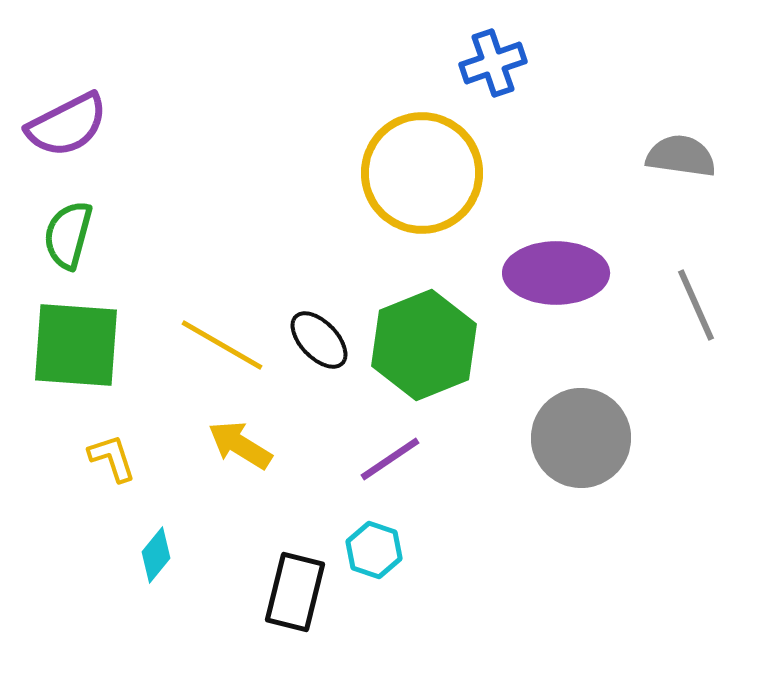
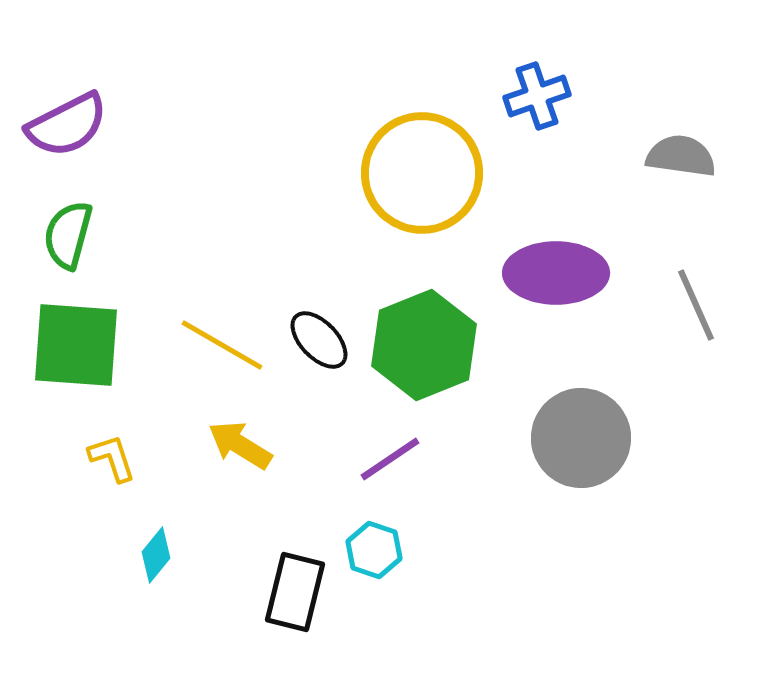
blue cross: moved 44 px right, 33 px down
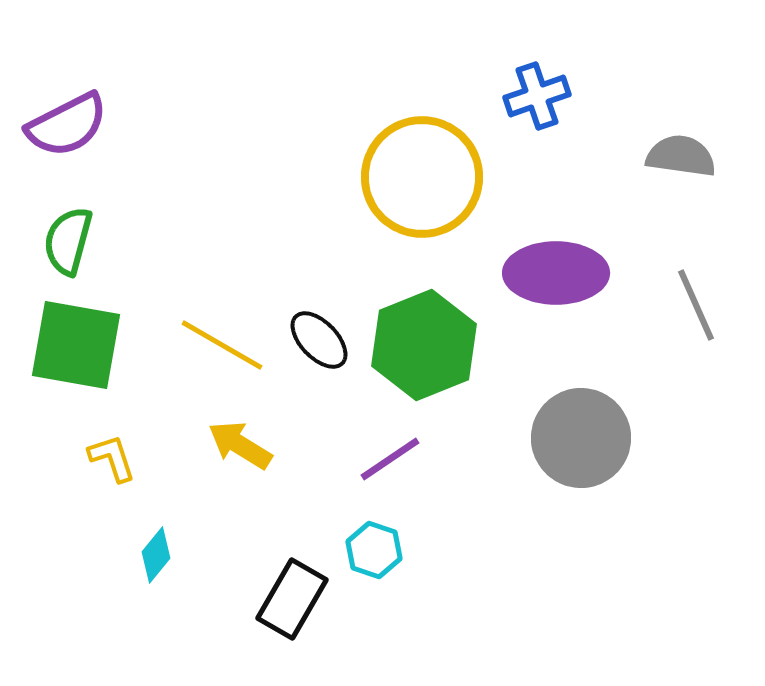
yellow circle: moved 4 px down
green semicircle: moved 6 px down
green square: rotated 6 degrees clockwise
black rectangle: moved 3 px left, 7 px down; rotated 16 degrees clockwise
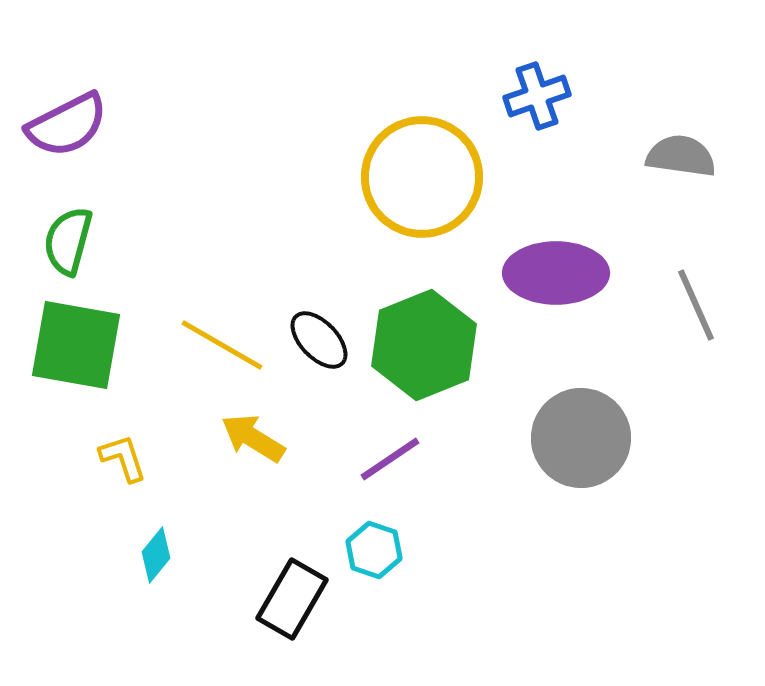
yellow arrow: moved 13 px right, 7 px up
yellow L-shape: moved 11 px right
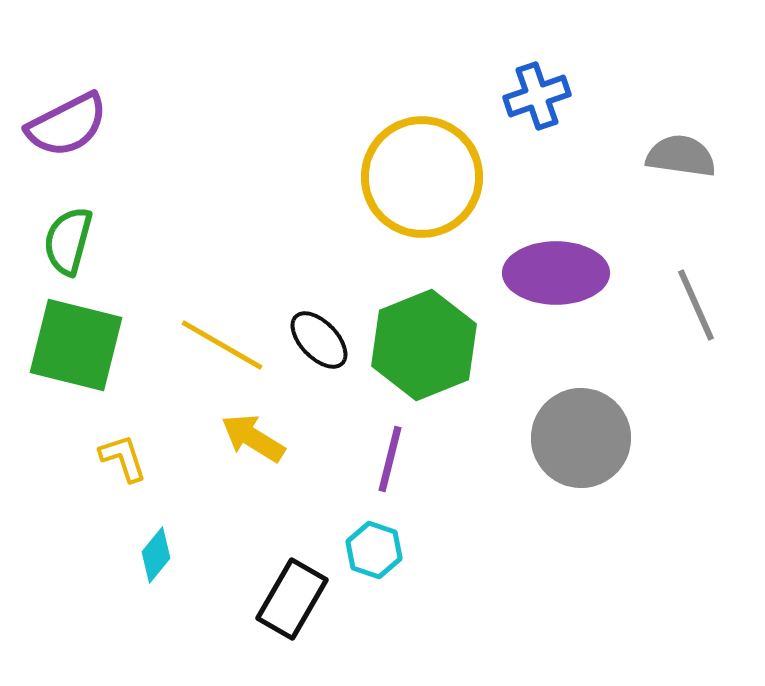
green square: rotated 4 degrees clockwise
purple line: rotated 42 degrees counterclockwise
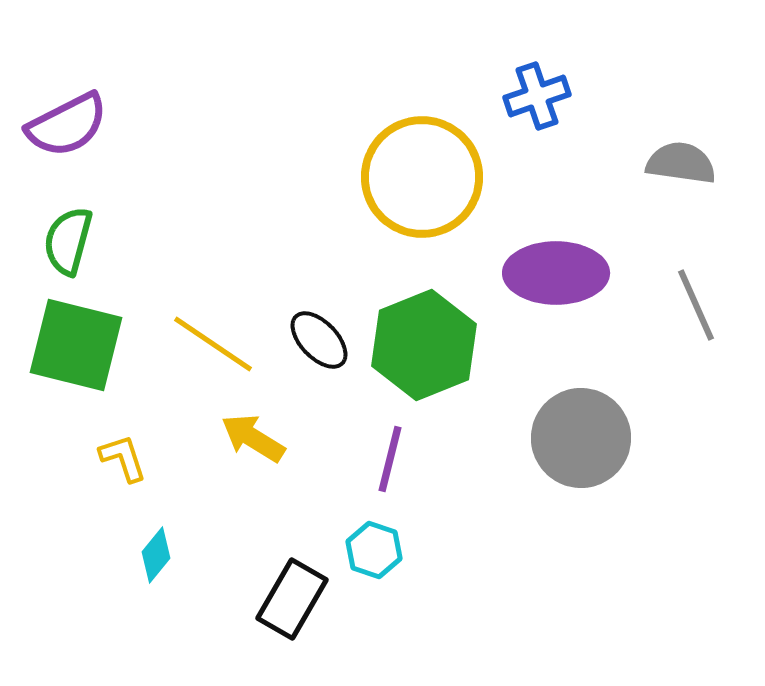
gray semicircle: moved 7 px down
yellow line: moved 9 px left, 1 px up; rotated 4 degrees clockwise
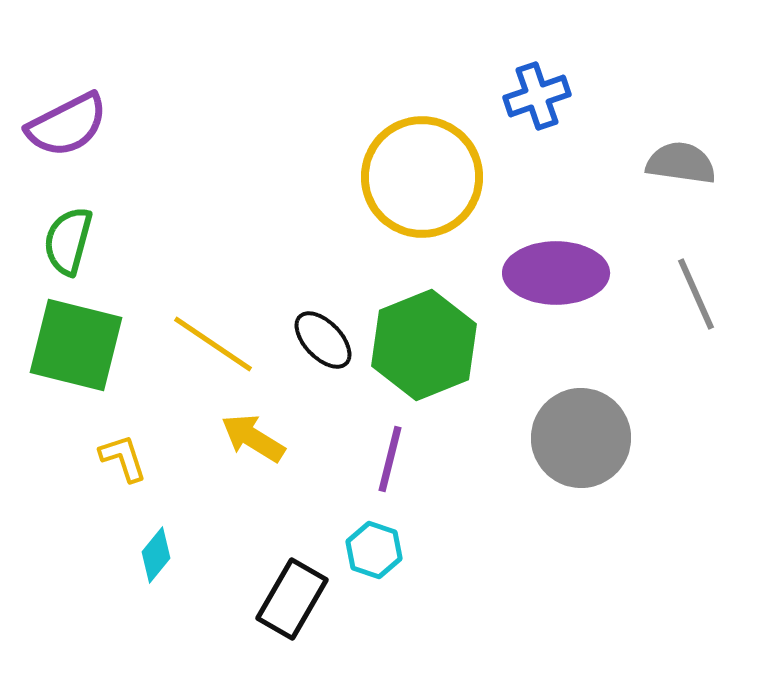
gray line: moved 11 px up
black ellipse: moved 4 px right
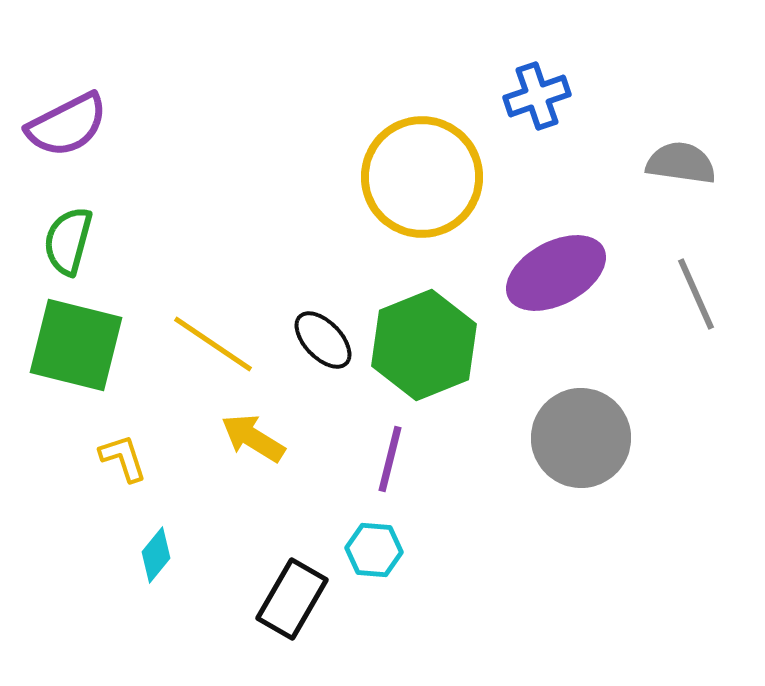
purple ellipse: rotated 28 degrees counterclockwise
cyan hexagon: rotated 14 degrees counterclockwise
